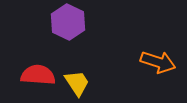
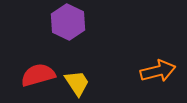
orange arrow: moved 9 px down; rotated 32 degrees counterclockwise
red semicircle: rotated 20 degrees counterclockwise
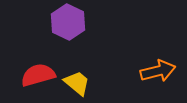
yellow trapezoid: rotated 16 degrees counterclockwise
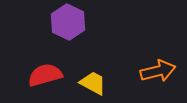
red semicircle: moved 7 px right
yellow trapezoid: moved 16 px right; rotated 12 degrees counterclockwise
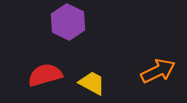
orange arrow: rotated 12 degrees counterclockwise
yellow trapezoid: moved 1 px left
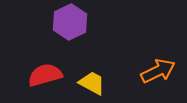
purple hexagon: moved 2 px right; rotated 8 degrees clockwise
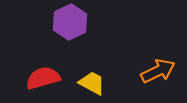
red semicircle: moved 2 px left, 3 px down
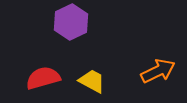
purple hexagon: moved 1 px right
yellow trapezoid: moved 2 px up
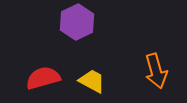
purple hexagon: moved 6 px right
orange arrow: moved 2 px left; rotated 100 degrees clockwise
